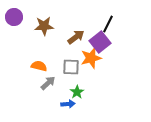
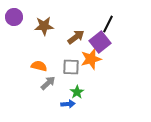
orange star: moved 1 px down
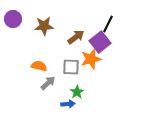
purple circle: moved 1 px left, 2 px down
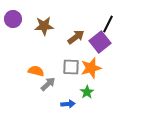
orange star: moved 9 px down
orange semicircle: moved 3 px left, 5 px down
gray arrow: moved 1 px down
green star: moved 10 px right
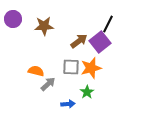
brown arrow: moved 3 px right, 4 px down
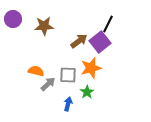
gray square: moved 3 px left, 8 px down
blue arrow: rotated 72 degrees counterclockwise
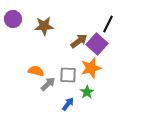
purple square: moved 3 px left, 2 px down; rotated 10 degrees counterclockwise
blue arrow: rotated 24 degrees clockwise
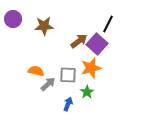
blue arrow: rotated 16 degrees counterclockwise
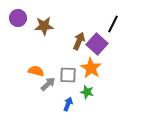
purple circle: moved 5 px right, 1 px up
black line: moved 5 px right
brown arrow: rotated 30 degrees counterclockwise
orange star: rotated 25 degrees counterclockwise
green star: rotated 24 degrees counterclockwise
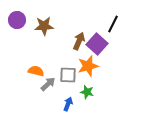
purple circle: moved 1 px left, 2 px down
orange star: moved 3 px left, 2 px up; rotated 25 degrees clockwise
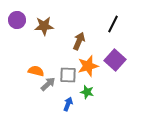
purple square: moved 18 px right, 16 px down
